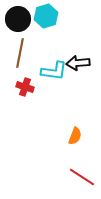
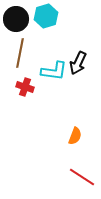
black circle: moved 2 px left
black arrow: rotated 60 degrees counterclockwise
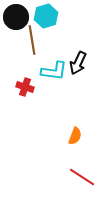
black circle: moved 2 px up
brown line: moved 12 px right, 13 px up; rotated 20 degrees counterclockwise
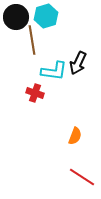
red cross: moved 10 px right, 6 px down
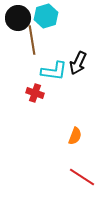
black circle: moved 2 px right, 1 px down
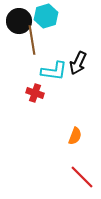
black circle: moved 1 px right, 3 px down
red line: rotated 12 degrees clockwise
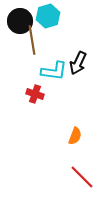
cyan hexagon: moved 2 px right
black circle: moved 1 px right
red cross: moved 1 px down
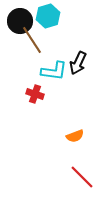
brown line: rotated 24 degrees counterclockwise
orange semicircle: rotated 48 degrees clockwise
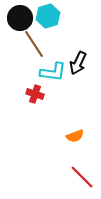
black circle: moved 3 px up
brown line: moved 2 px right, 4 px down
cyan L-shape: moved 1 px left, 1 px down
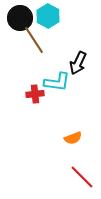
cyan hexagon: rotated 15 degrees counterclockwise
brown line: moved 4 px up
cyan L-shape: moved 4 px right, 10 px down
red cross: rotated 24 degrees counterclockwise
orange semicircle: moved 2 px left, 2 px down
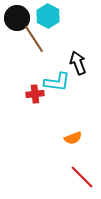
black circle: moved 3 px left
brown line: moved 1 px up
black arrow: rotated 135 degrees clockwise
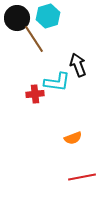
cyan hexagon: rotated 15 degrees clockwise
black arrow: moved 2 px down
red line: rotated 56 degrees counterclockwise
